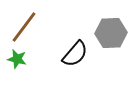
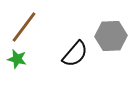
gray hexagon: moved 3 px down
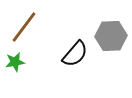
green star: moved 2 px left, 3 px down; rotated 24 degrees counterclockwise
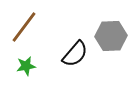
green star: moved 11 px right, 4 px down
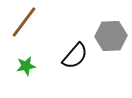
brown line: moved 5 px up
black semicircle: moved 2 px down
